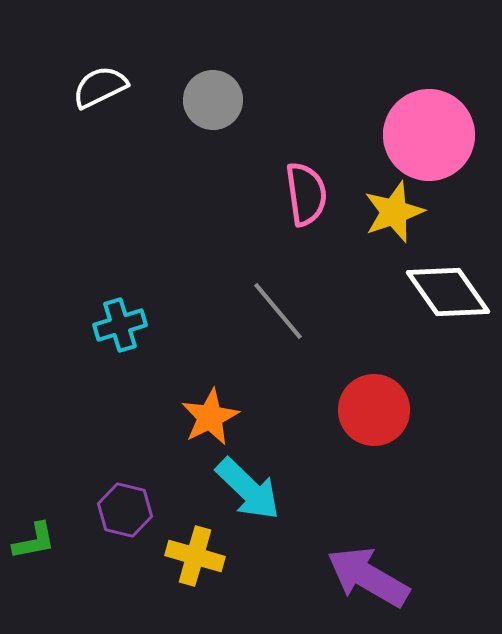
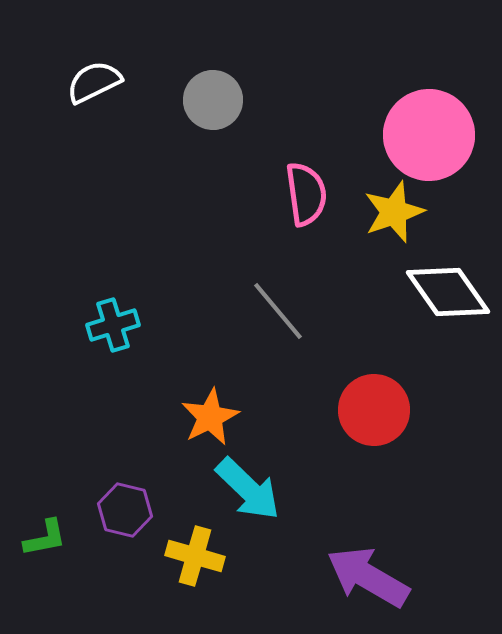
white semicircle: moved 6 px left, 5 px up
cyan cross: moved 7 px left
green L-shape: moved 11 px right, 3 px up
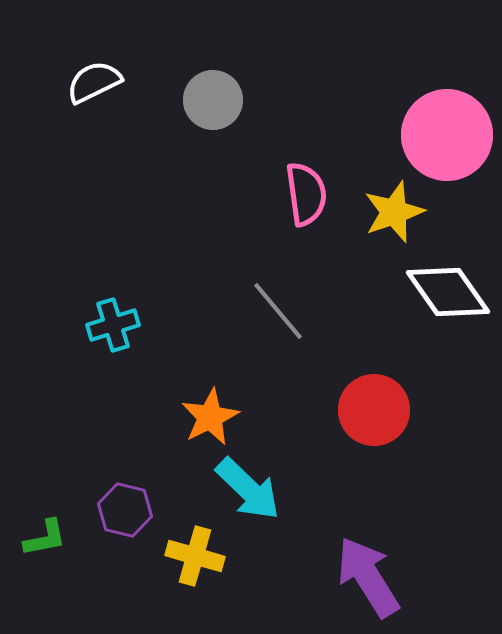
pink circle: moved 18 px right
purple arrow: rotated 28 degrees clockwise
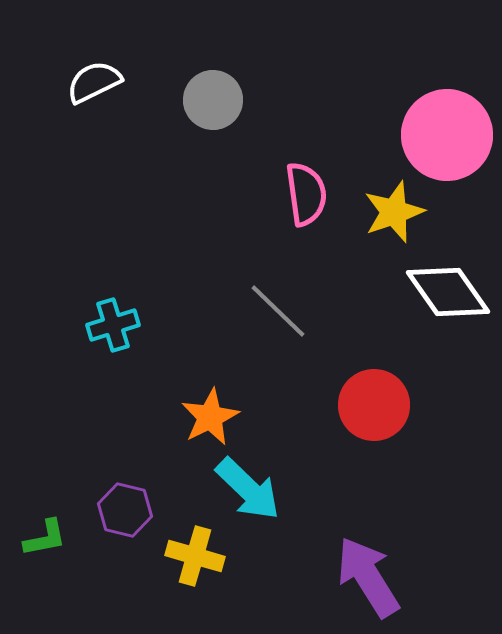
gray line: rotated 6 degrees counterclockwise
red circle: moved 5 px up
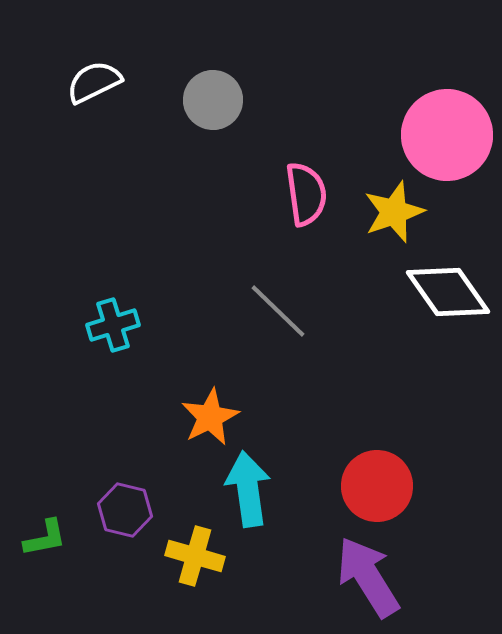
red circle: moved 3 px right, 81 px down
cyan arrow: rotated 142 degrees counterclockwise
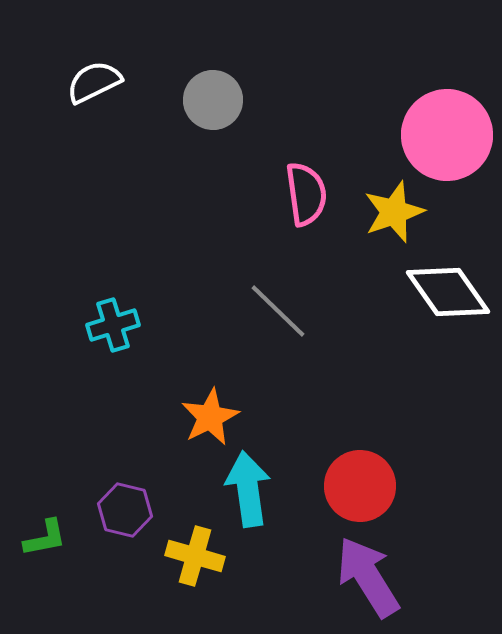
red circle: moved 17 px left
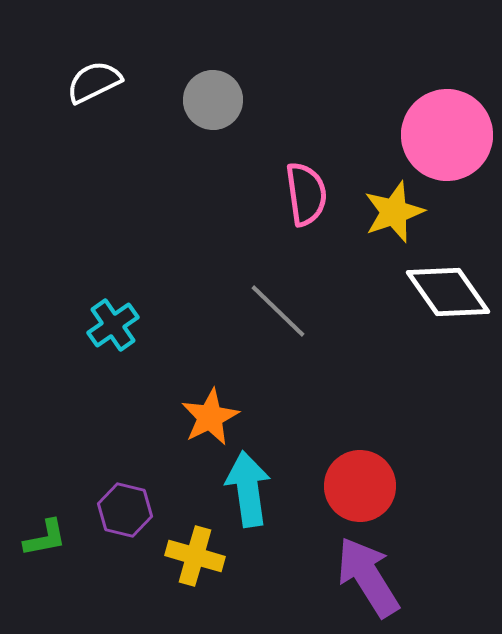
cyan cross: rotated 18 degrees counterclockwise
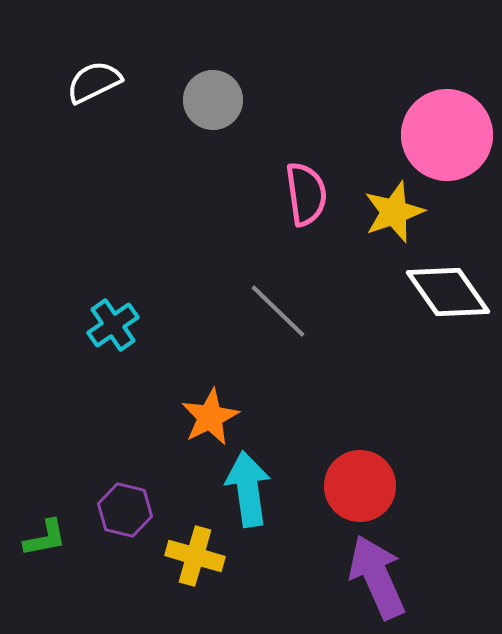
purple arrow: moved 9 px right; rotated 8 degrees clockwise
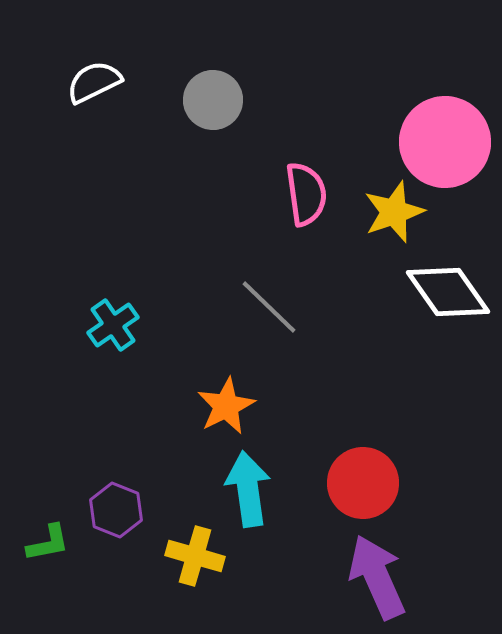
pink circle: moved 2 px left, 7 px down
gray line: moved 9 px left, 4 px up
orange star: moved 16 px right, 11 px up
red circle: moved 3 px right, 3 px up
purple hexagon: moved 9 px left; rotated 8 degrees clockwise
green L-shape: moved 3 px right, 5 px down
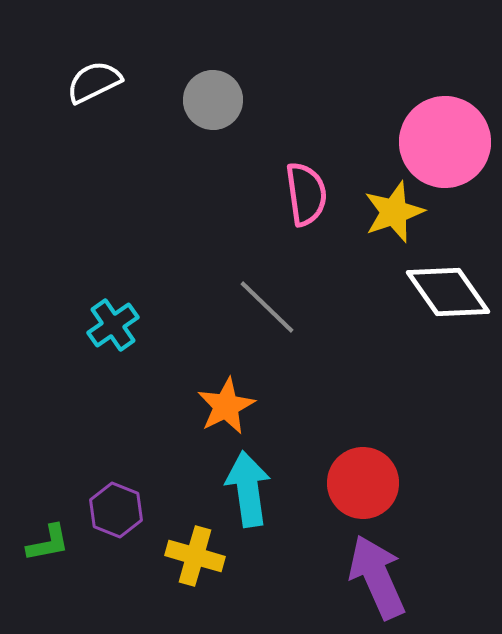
gray line: moved 2 px left
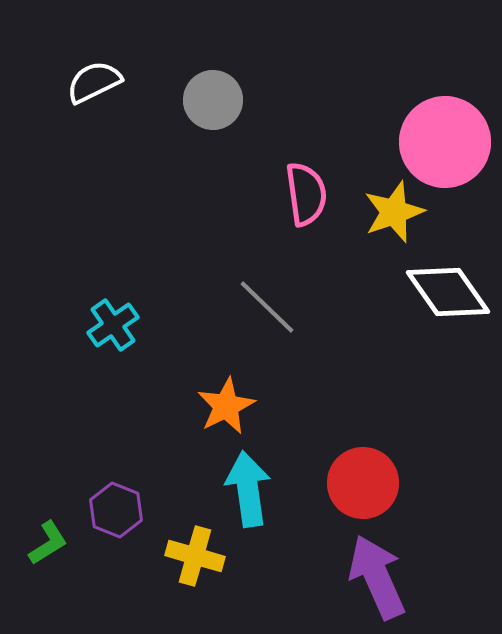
green L-shape: rotated 21 degrees counterclockwise
